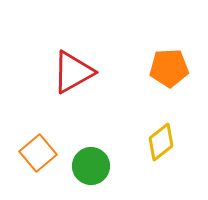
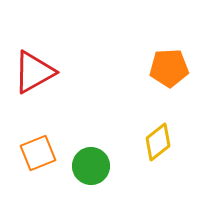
red triangle: moved 39 px left
yellow diamond: moved 3 px left
orange square: rotated 18 degrees clockwise
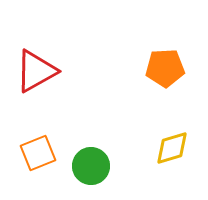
orange pentagon: moved 4 px left
red triangle: moved 2 px right, 1 px up
yellow diamond: moved 14 px right, 6 px down; rotated 21 degrees clockwise
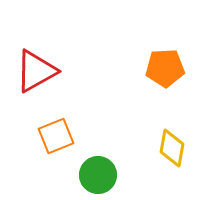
yellow diamond: rotated 63 degrees counterclockwise
orange square: moved 18 px right, 17 px up
green circle: moved 7 px right, 9 px down
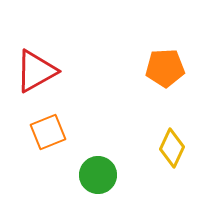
orange square: moved 8 px left, 4 px up
yellow diamond: rotated 15 degrees clockwise
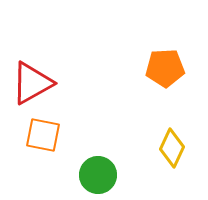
red triangle: moved 4 px left, 12 px down
orange square: moved 5 px left, 3 px down; rotated 33 degrees clockwise
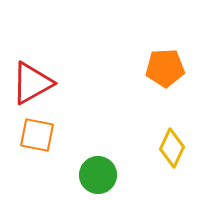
orange square: moved 6 px left
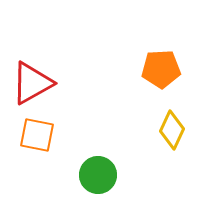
orange pentagon: moved 4 px left, 1 px down
yellow diamond: moved 18 px up
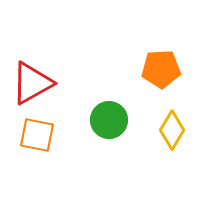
yellow diamond: rotated 6 degrees clockwise
green circle: moved 11 px right, 55 px up
